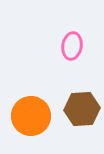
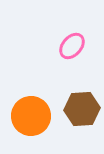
pink ellipse: rotated 32 degrees clockwise
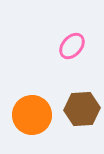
orange circle: moved 1 px right, 1 px up
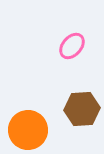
orange circle: moved 4 px left, 15 px down
